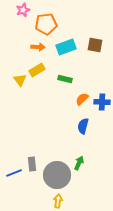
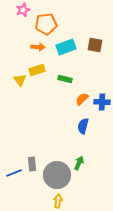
yellow rectangle: rotated 14 degrees clockwise
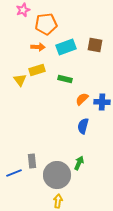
gray rectangle: moved 3 px up
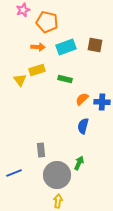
orange pentagon: moved 1 px right, 2 px up; rotated 20 degrees clockwise
gray rectangle: moved 9 px right, 11 px up
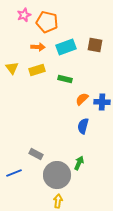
pink star: moved 1 px right, 5 px down
yellow triangle: moved 8 px left, 12 px up
gray rectangle: moved 5 px left, 4 px down; rotated 56 degrees counterclockwise
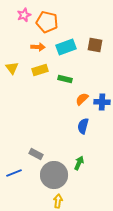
yellow rectangle: moved 3 px right
gray circle: moved 3 px left
